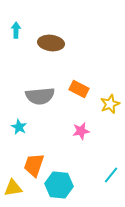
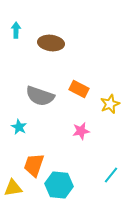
gray semicircle: rotated 24 degrees clockwise
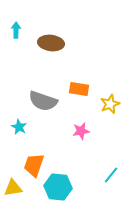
orange rectangle: rotated 18 degrees counterclockwise
gray semicircle: moved 3 px right, 5 px down
cyan hexagon: moved 1 px left, 2 px down
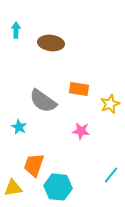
gray semicircle: rotated 16 degrees clockwise
pink star: rotated 18 degrees clockwise
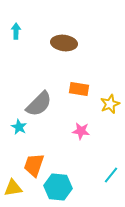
cyan arrow: moved 1 px down
brown ellipse: moved 13 px right
gray semicircle: moved 4 px left, 3 px down; rotated 80 degrees counterclockwise
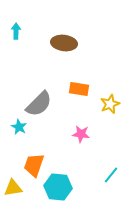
pink star: moved 3 px down
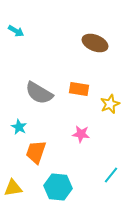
cyan arrow: rotated 119 degrees clockwise
brown ellipse: moved 31 px right; rotated 15 degrees clockwise
gray semicircle: moved 11 px up; rotated 76 degrees clockwise
orange trapezoid: moved 2 px right, 13 px up
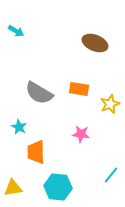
orange trapezoid: rotated 20 degrees counterclockwise
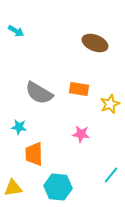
cyan star: rotated 21 degrees counterclockwise
orange trapezoid: moved 2 px left, 2 px down
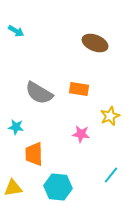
yellow star: moved 12 px down
cyan star: moved 3 px left
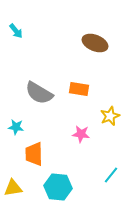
cyan arrow: rotated 21 degrees clockwise
